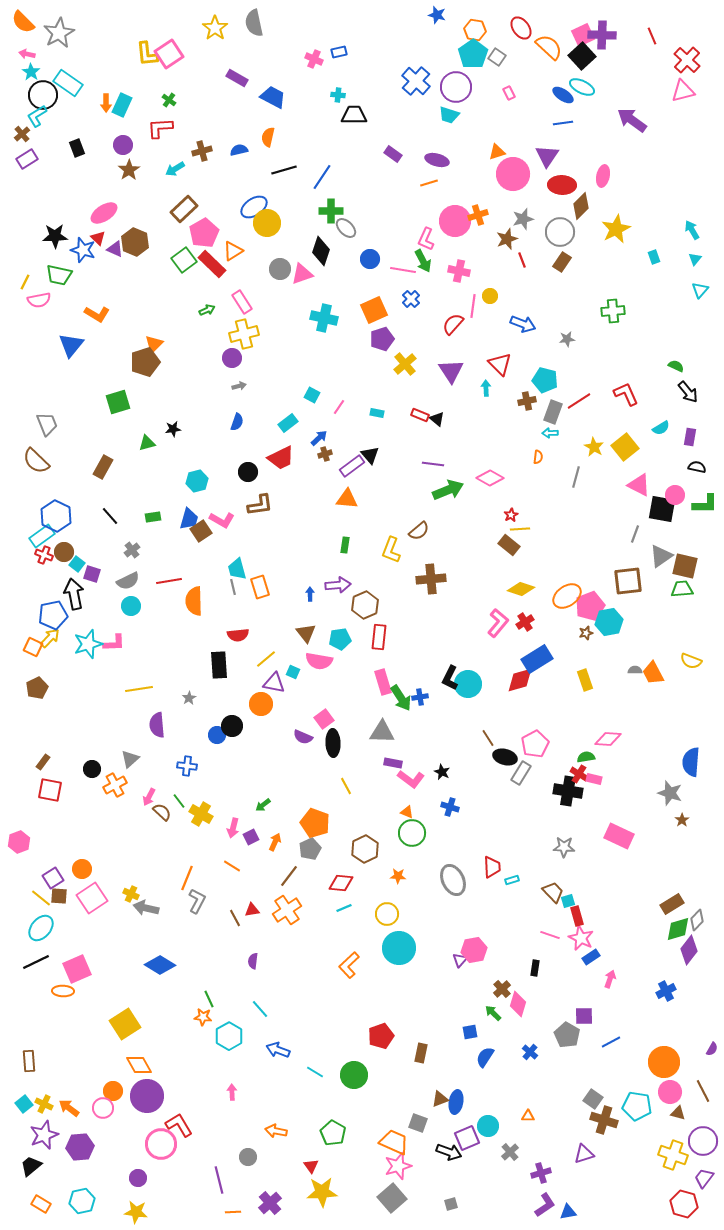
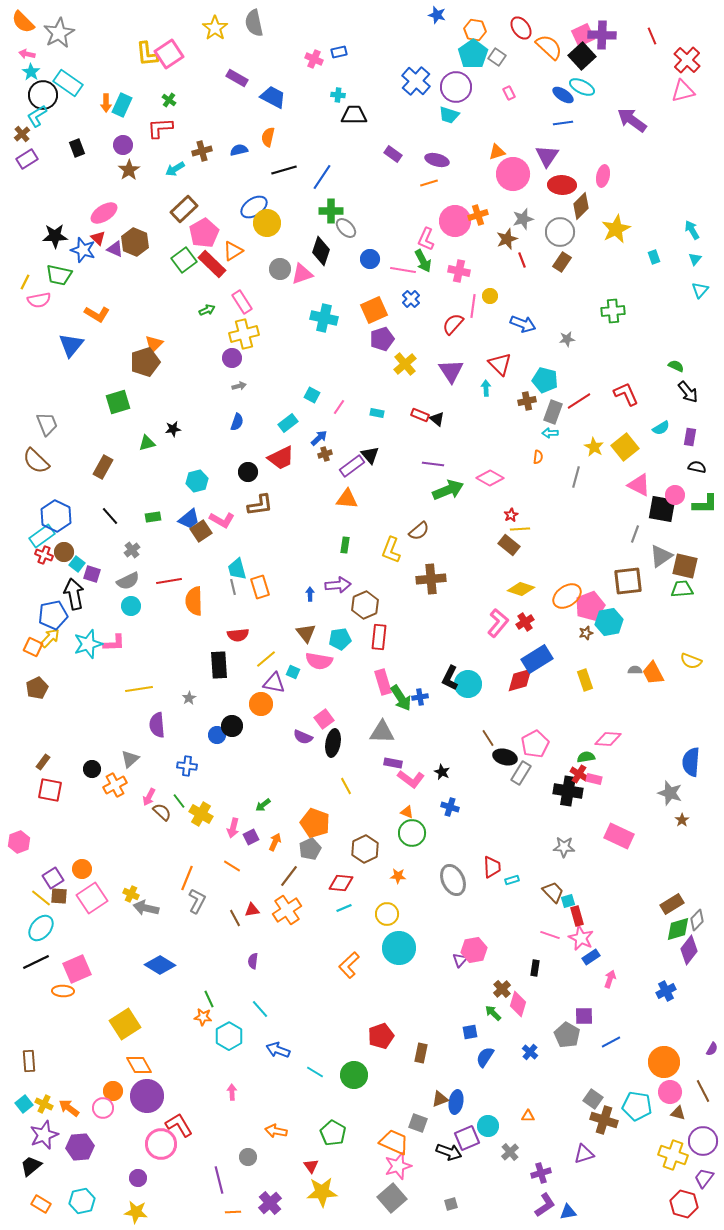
blue trapezoid at (189, 519): rotated 35 degrees clockwise
black ellipse at (333, 743): rotated 12 degrees clockwise
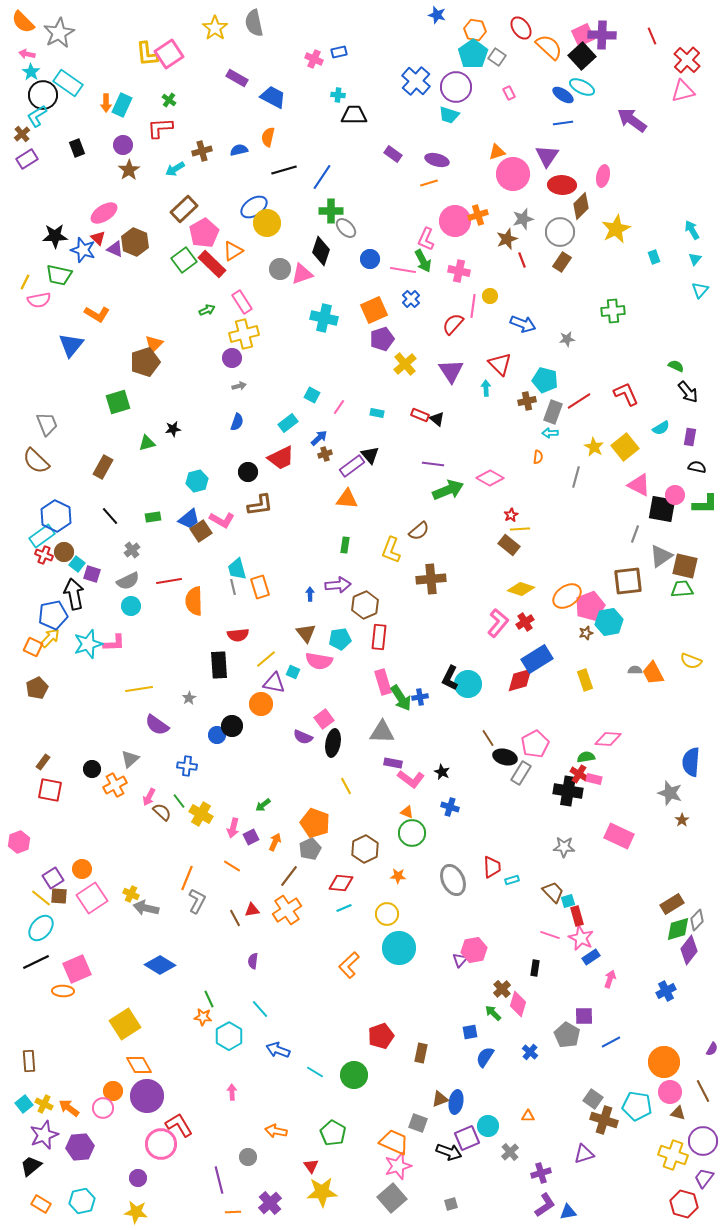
purple semicircle at (157, 725): rotated 50 degrees counterclockwise
